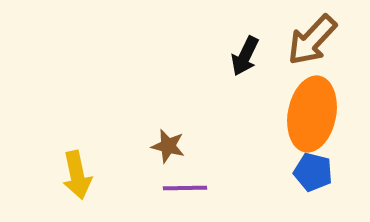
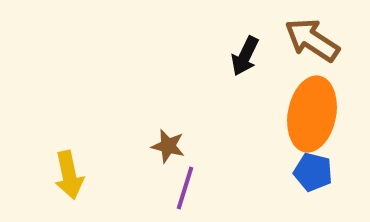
brown arrow: rotated 80 degrees clockwise
yellow arrow: moved 8 px left
purple line: rotated 72 degrees counterclockwise
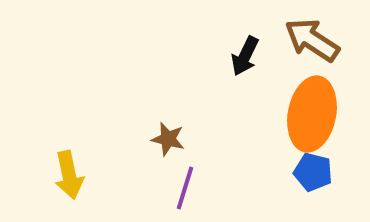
brown star: moved 7 px up
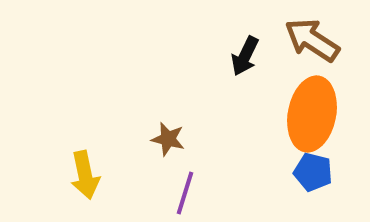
yellow arrow: moved 16 px right
purple line: moved 5 px down
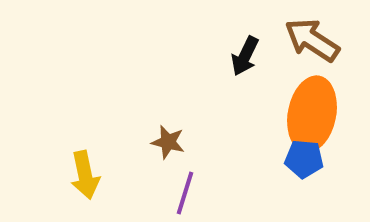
brown star: moved 3 px down
blue pentagon: moved 9 px left, 13 px up; rotated 9 degrees counterclockwise
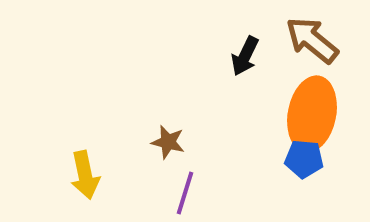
brown arrow: rotated 6 degrees clockwise
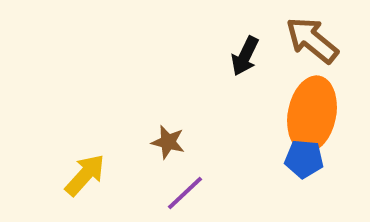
yellow arrow: rotated 126 degrees counterclockwise
purple line: rotated 30 degrees clockwise
